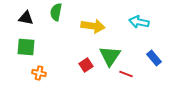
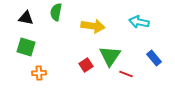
green square: rotated 12 degrees clockwise
orange cross: rotated 16 degrees counterclockwise
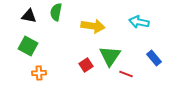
black triangle: moved 3 px right, 2 px up
green square: moved 2 px right, 1 px up; rotated 12 degrees clockwise
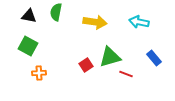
yellow arrow: moved 2 px right, 4 px up
green triangle: moved 1 px down; rotated 40 degrees clockwise
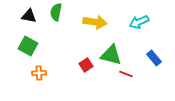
cyan arrow: rotated 36 degrees counterclockwise
green triangle: moved 1 px right, 2 px up; rotated 30 degrees clockwise
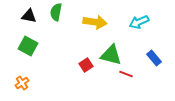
orange cross: moved 17 px left, 10 px down; rotated 32 degrees counterclockwise
